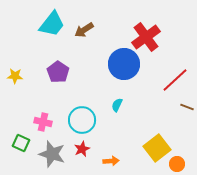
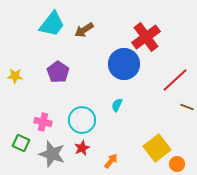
red star: moved 1 px up
orange arrow: rotated 49 degrees counterclockwise
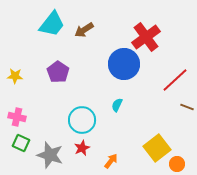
pink cross: moved 26 px left, 5 px up
gray star: moved 2 px left, 1 px down
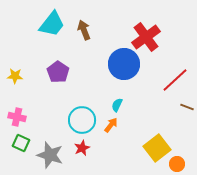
brown arrow: rotated 102 degrees clockwise
orange arrow: moved 36 px up
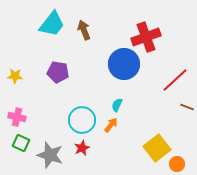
red cross: rotated 16 degrees clockwise
purple pentagon: rotated 25 degrees counterclockwise
